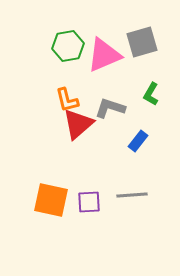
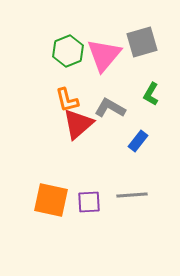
green hexagon: moved 5 px down; rotated 12 degrees counterclockwise
pink triangle: rotated 27 degrees counterclockwise
gray L-shape: rotated 12 degrees clockwise
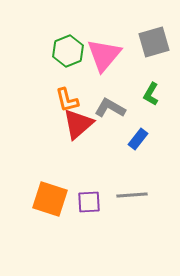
gray square: moved 12 px right
blue rectangle: moved 2 px up
orange square: moved 1 px left, 1 px up; rotated 6 degrees clockwise
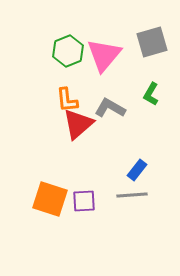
gray square: moved 2 px left
orange L-shape: rotated 8 degrees clockwise
blue rectangle: moved 1 px left, 31 px down
purple square: moved 5 px left, 1 px up
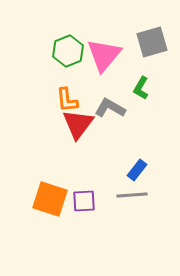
green L-shape: moved 10 px left, 6 px up
red triangle: rotated 12 degrees counterclockwise
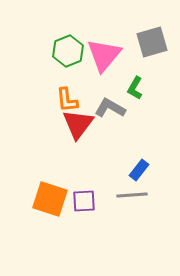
green L-shape: moved 6 px left
blue rectangle: moved 2 px right
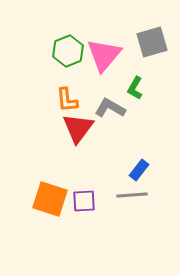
red triangle: moved 4 px down
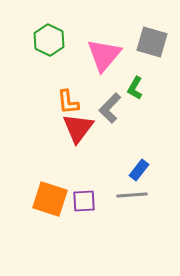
gray square: rotated 32 degrees clockwise
green hexagon: moved 19 px left, 11 px up; rotated 12 degrees counterclockwise
orange L-shape: moved 1 px right, 2 px down
gray L-shape: rotated 76 degrees counterclockwise
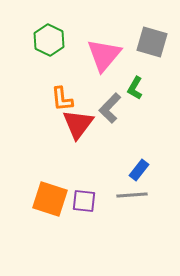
orange L-shape: moved 6 px left, 3 px up
red triangle: moved 4 px up
purple square: rotated 10 degrees clockwise
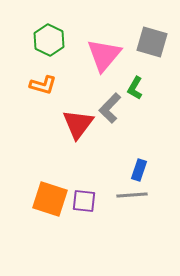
orange L-shape: moved 19 px left, 14 px up; rotated 68 degrees counterclockwise
blue rectangle: rotated 20 degrees counterclockwise
